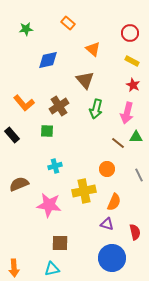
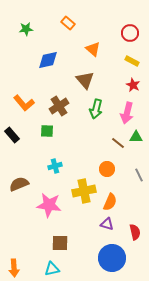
orange semicircle: moved 4 px left
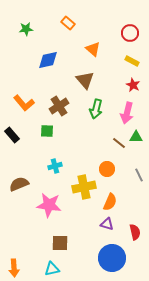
brown line: moved 1 px right
yellow cross: moved 4 px up
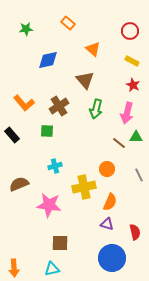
red circle: moved 2 px up
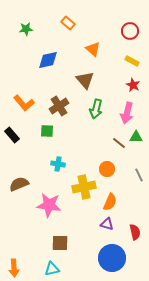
cyan cross: moved 3 px right, 2 px up; rotated 24 degrees clockwise
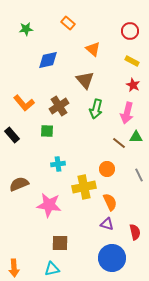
cyan cross: rotated 16 degrees counterclockwise
orange semicircle: rotated 48 degrees counterclockwise
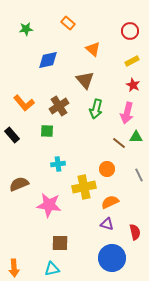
yellow rectangle: rotated 56 degrees counterclockwise
orange semicircle: rotated 90 degrees counterclockwise
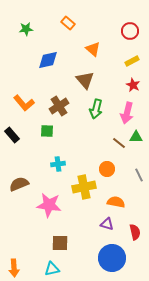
orange semicircle: moved 6 px right; rotated 36 degrees clockwise
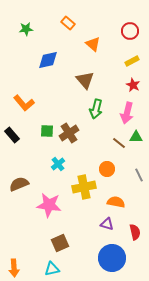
orange triangle: moved 5 px up
brown cross: moved 10 px right, 27 px down
cyan cross: rotated 32 degrees counterclockwise
brown square: rotated 24 degrees counterclockwise
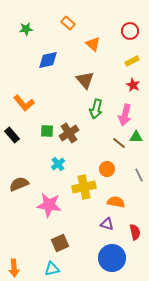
pink arrow: moved 2 px left, 2 px down
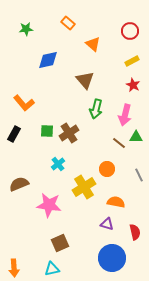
black rectangle: moved 2 px right, 1 px up; rotated 70 degrees clockwise
yellow cross: rotated 20 degrees counterclockwise
